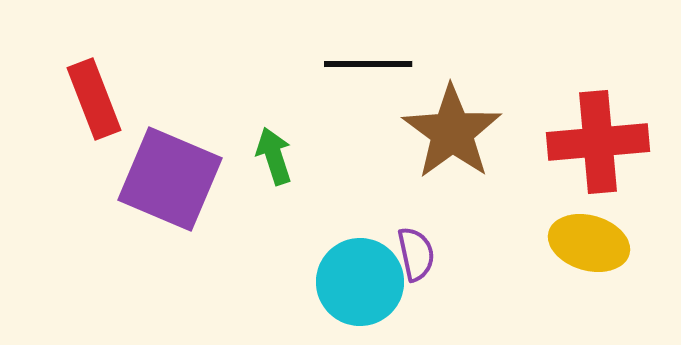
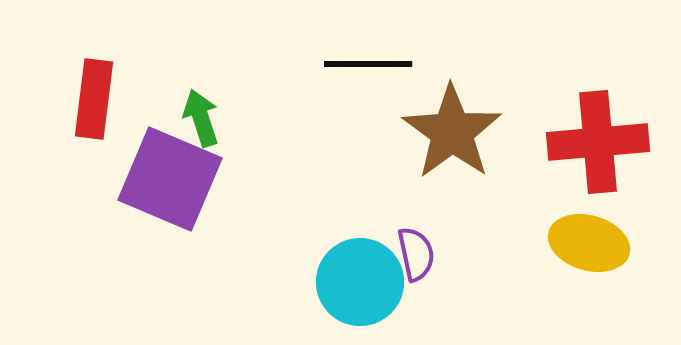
red rectangle: rotated 28 degrees clockwise
green arrow: moved 73 px left, 38 px up
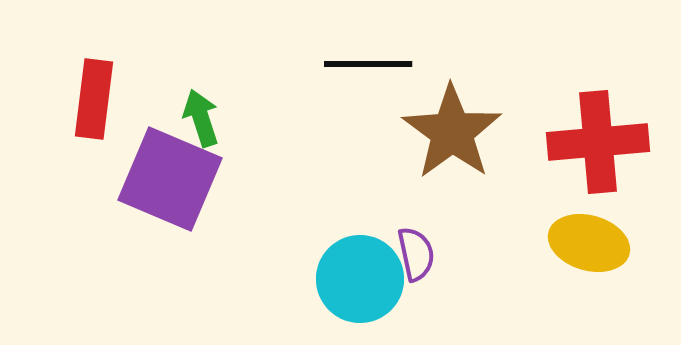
cyan circle: moved 3 px up
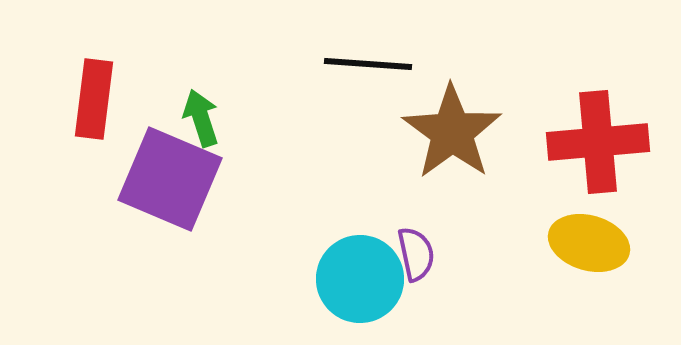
black line: rotated 4 degrees clockwise
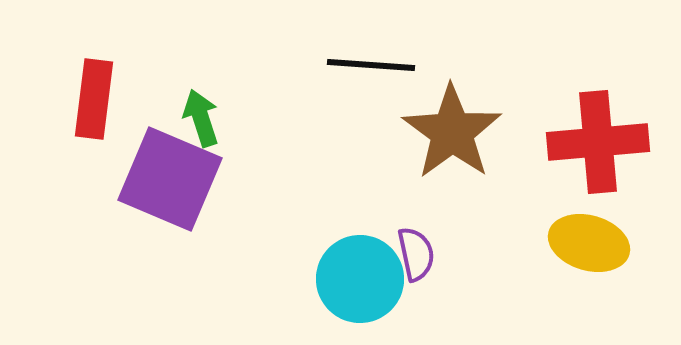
black line: moved 3 px right, 1 px down
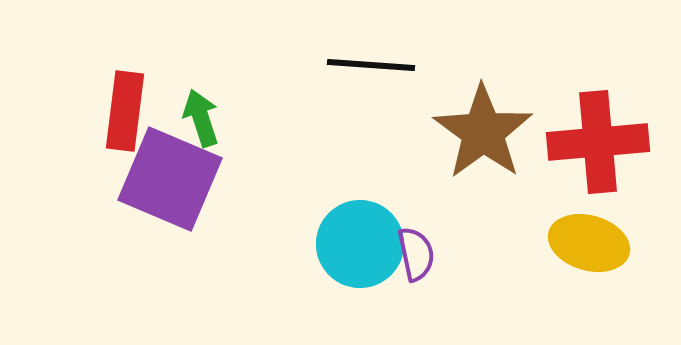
red rectangle: moved 31 px right, 12 px down
brown star: moved 31 px right
cyan circle: moved 35 px up
